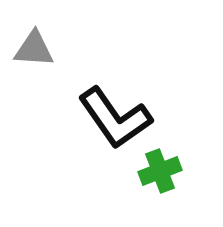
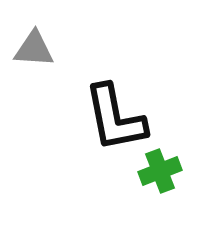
black L-shape: rotated 24 degrees clockwise
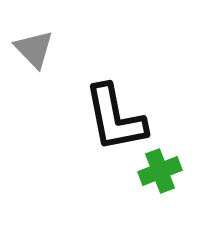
gray triangle: rotated 42 degrees clockwise
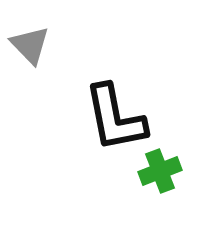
gray triangle: moved 4 px left, 4 px up
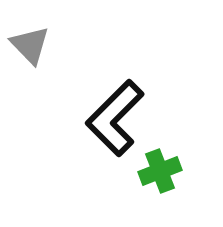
black L-shape: rotated 56 degrees clockwise
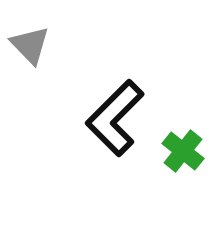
green cross: moved 23 px right, 20 px up; rotated 30 degrees counterclockwise
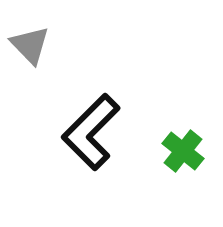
black L-shape: moved 24 px left, 14 px down
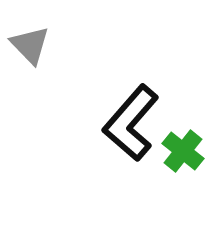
black L-shape: moved 40 px right, 9 px up; rotated 4 degrees counterclockwise
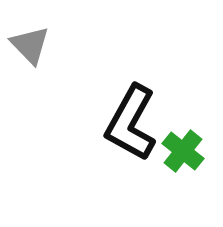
black L-shape: rotated 12 degrees counterclockwise
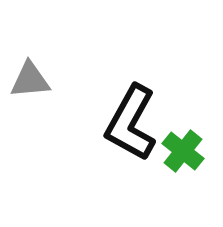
gray triangle: moved 35 px down; rotated 51 degrees counterclockwise
